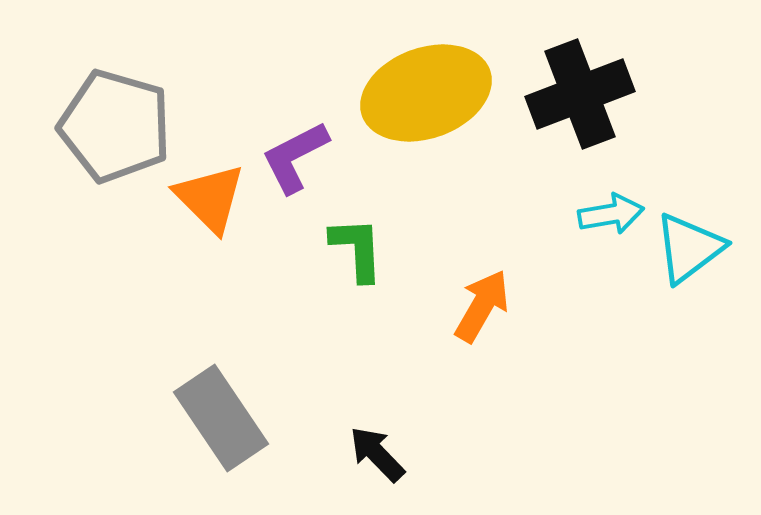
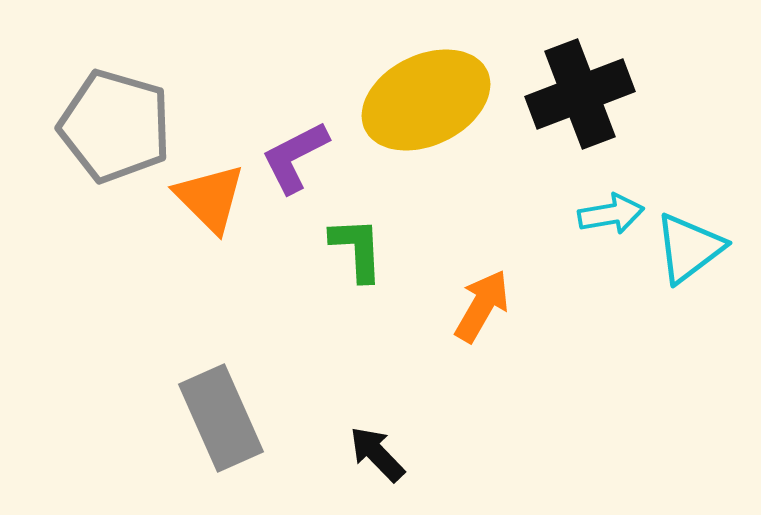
yellow ellipse: moved 7 px down; rotated 6 degrees counterclockwise
gray rectangle: rotated 10 degrees clockwise
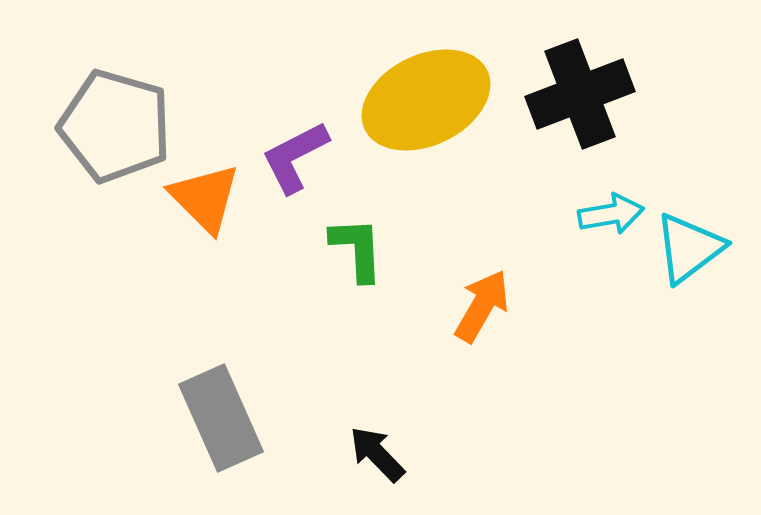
orange triangle: moved 5 px left
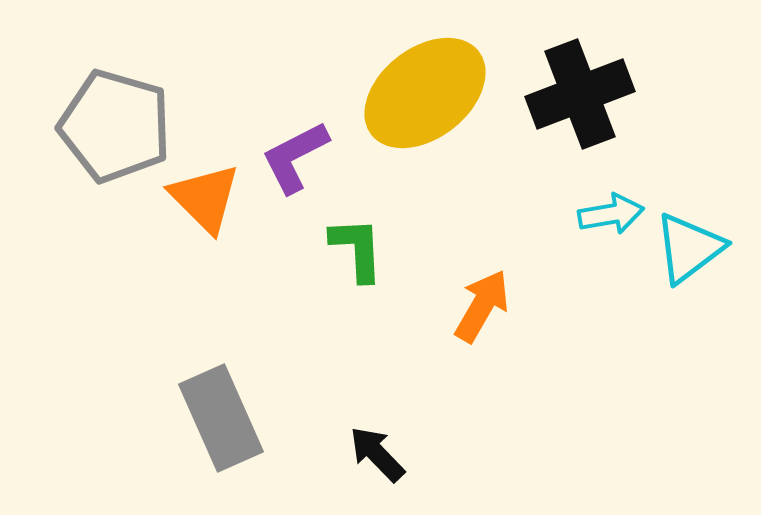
yellow ellipse: moved 1 px left, 7 px up; rotated 12 degrees counterclockwise
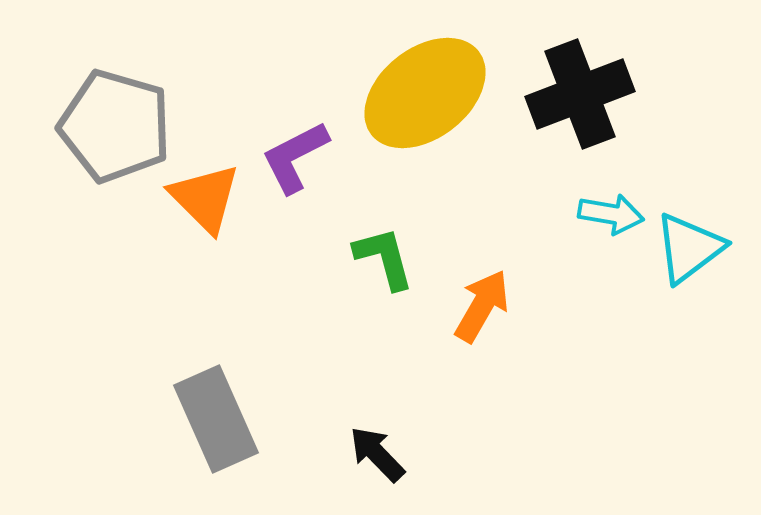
cyan arrow: rotated 20 degrees clockwise
green L-shape: moved 27 px right, 9 px down; rotated 12 degrees counterclockwise
gray rectangle: moved 5 px left, 1 px down
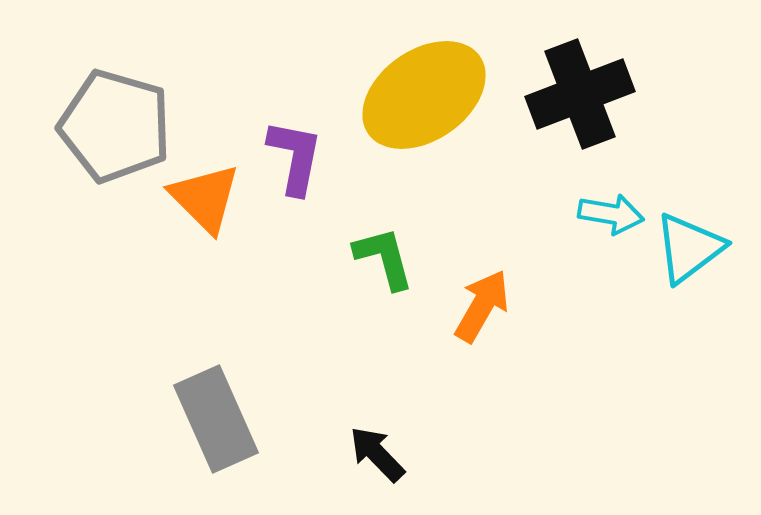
yellow ellipse: moved 1 px left, 2 px down; rotated 3 degrees clockwise
purple L-shape: rotated 128 degrees clockwise
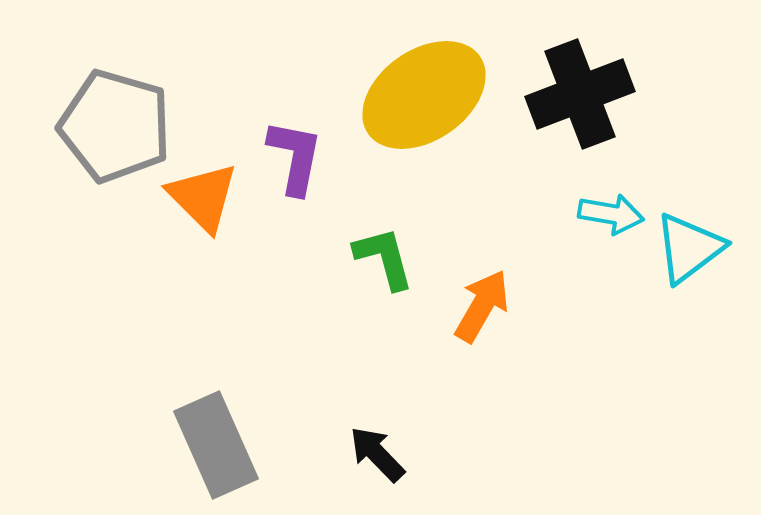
orange triangle: moved 2 px left, 1 px up
gray rectangle: moved 26 px down
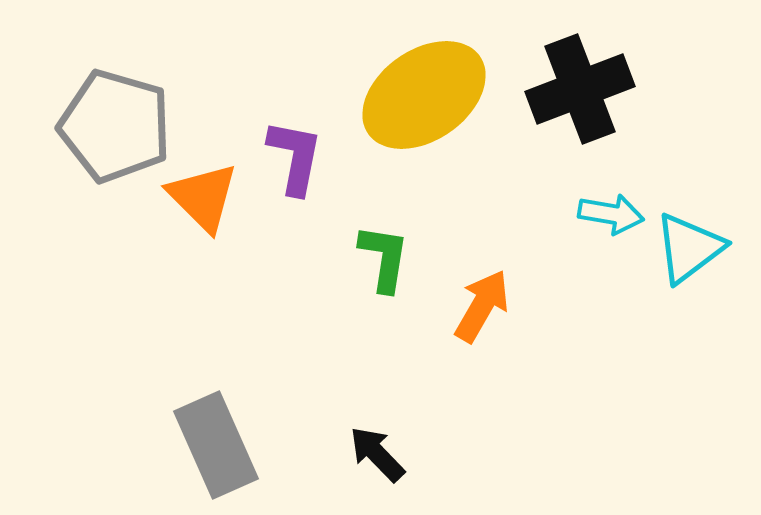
black cross: moved 5 px up
green L-shape: rotated 24 degrees clockwise
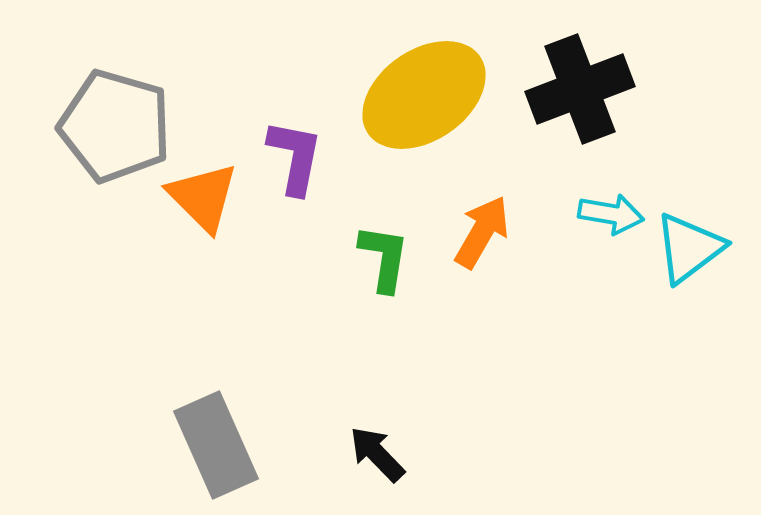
orange arrow: moved 74 px up
